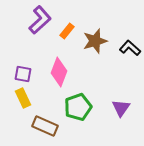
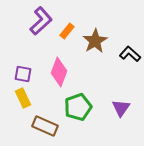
purple L-shape: moved 1 px right, 1 px down
brown star: rotated 15 degrees counterclockwise
black L-shape: moved 6 px down
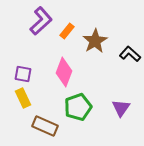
pink diamond: moved 5 px right
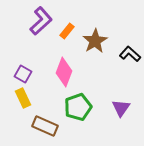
purple square: rotated 18 degrees clockwise
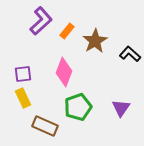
purple square: rotated 36 degrees counterclockwise
